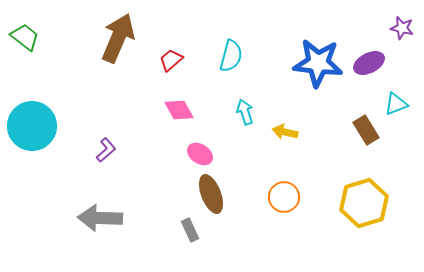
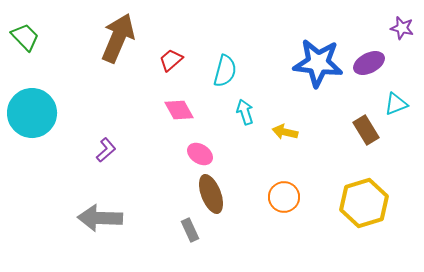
green trapezoid: rotated 8 degrees clockwise
cyan semicircle: moved 6 px left, 15 px down
cyan circle: moved 13 px up
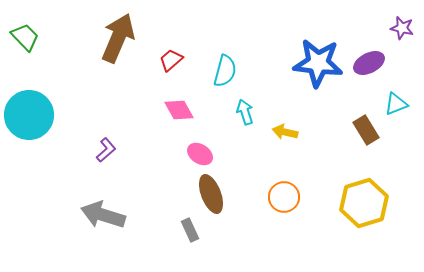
cyan circle: moved 3 px left, 2 px down
gray arrow: moved 3 px right, 3 px up; rotated 15 degrees clockwise
